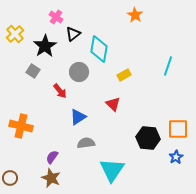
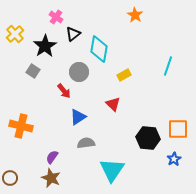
red arrow: moved 4 px right
blue star: moved 2 px left, 2 px down
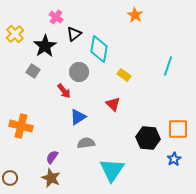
black triangle: moved 1 px right
yellow rectangle: rotated 64 degrees clockwise
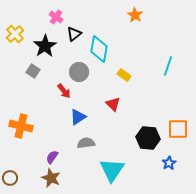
blue star: moved 5 px left, 4 px down
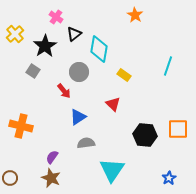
black hexagon: moved 3 px left, 3 px up
blue star: moved 15 px down
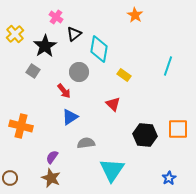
blue triangle: moved 8 px left
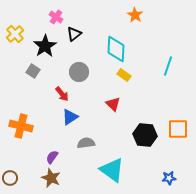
cyan diamond: moved 17 px right; rotated 8 degrees counterclockwise
red arrow: moved 2 px left, 3 px down
cyan triangle: rotated 28 degrees counterclockwise
blue star: rotated 24 degrees clockwise
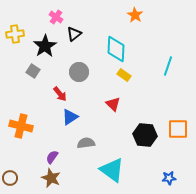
yellow cross: rotated 36 degrees clockwise
red arrow: moved 2 px left
